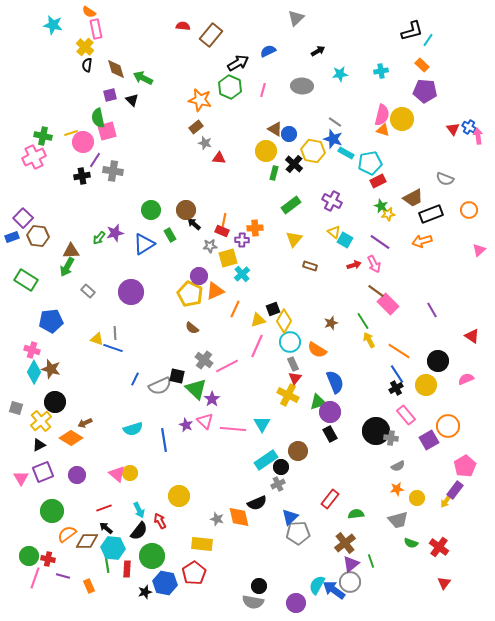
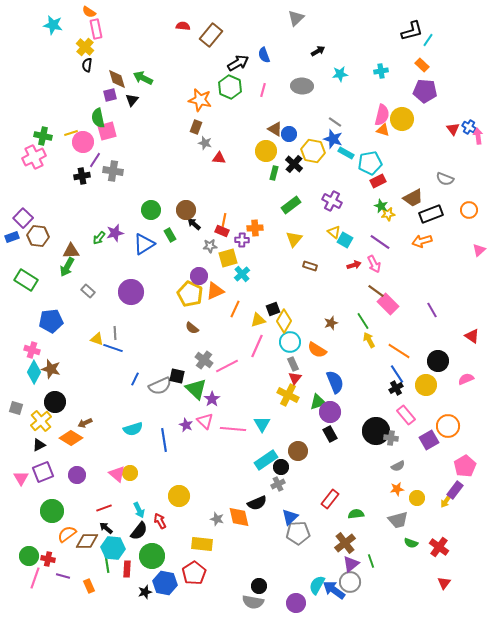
blue semicircle at (268, 51): moved 4 px left, 4 px down; rotated 84 degrees counterclockwise
brown diamond at (116, 69): moved 1 px right, 10 px down
black triangle at (132, 100): rotated 24 degrees clockwise
brown rectangle at (196, 127): rotated 32 degrees counterclockwise
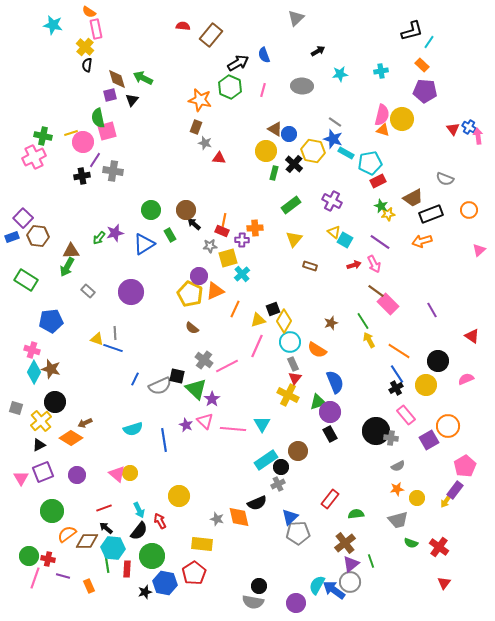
cyan line at (428, 40): moved 1 px right, 2 px down
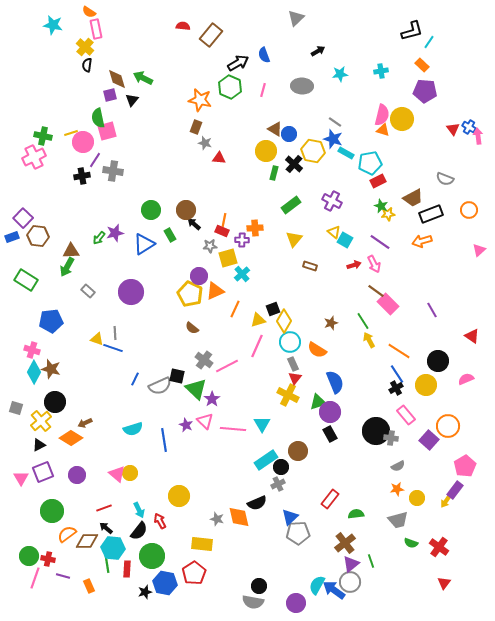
purple square at (429, 440): rotated 18 degrees counterclockwise
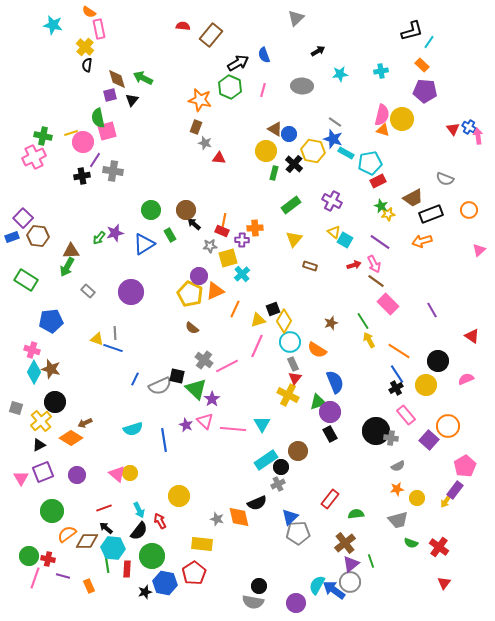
pink rectangle at (96, 29): moved 3 px right
brown line at (376, 291): moved 10 px up
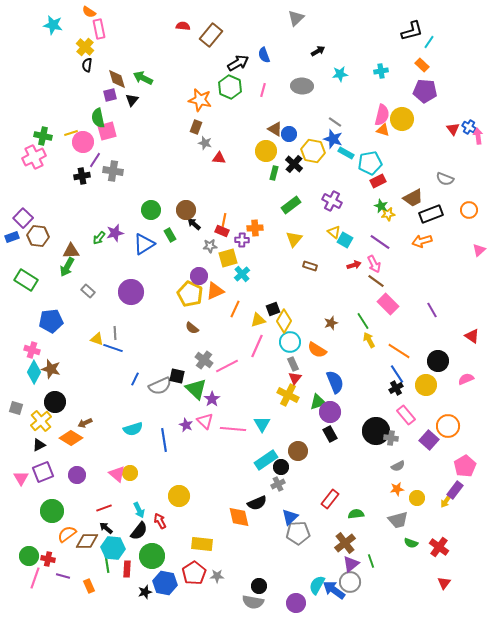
gray star at (217, 519): moved 57 px down; rotated 16 degrees counterclockwise
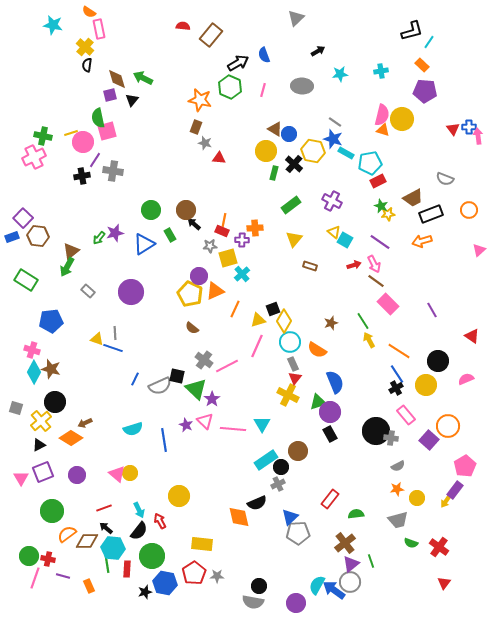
blue cross at (469, 127): rotated 32 degrees counterclockwise
brown triangle at (71, 251): rotated 36 degrees counterclockwise
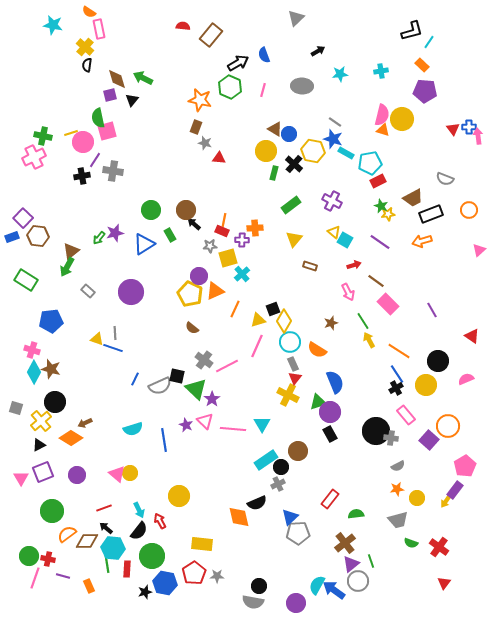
pink arrow at (374, 264): moved 26 px left, 28 px down
gray circle at (350, 582): moved 8 px right, 1 px up
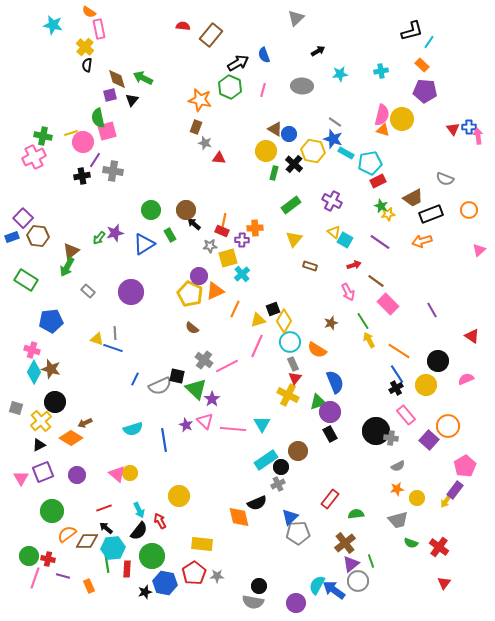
cyan hexagon at (113, 548): rotated 10 degrees counterclockwise
